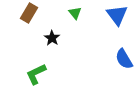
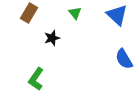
blue triangle: rotated 10 degrees counterclockwise
black star: rotated 21 degrees clockwise
green L-shape: moved 5 px down; rotated 30 degrees counterclockwise
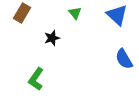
brown rectangle: moved 7 px left
